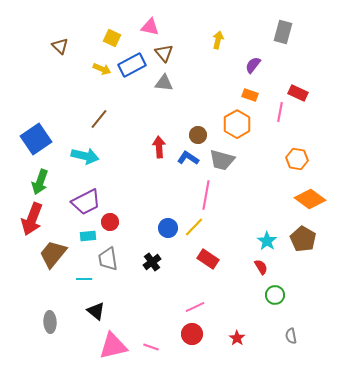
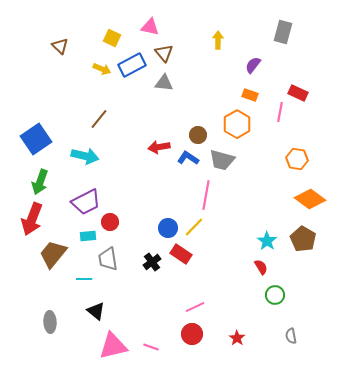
yellow arrow at (218, 40): rotated 12 degrees counterclockwise
red arrow at (159, 147): rotated 95 degrees counterclockwise
red rectangle at (208, 259): moved 27 px left, 5 px up
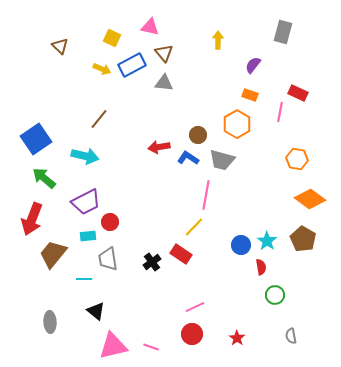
green arrow at (40, 182): moved 4 px right, 4 px up; rotated 110 degrees clockwise
blue circle at (168, 228): moved 73 px right, 17 px down
red semicircle at (261, 267): rotated 21 degrees clockwise
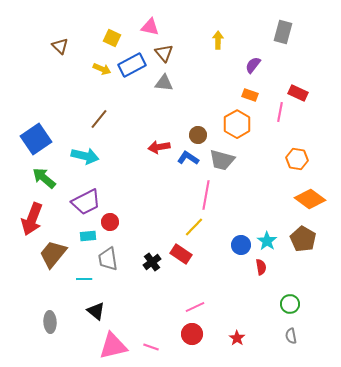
green circle at (275, 295): moved 15 px right, 9 px down
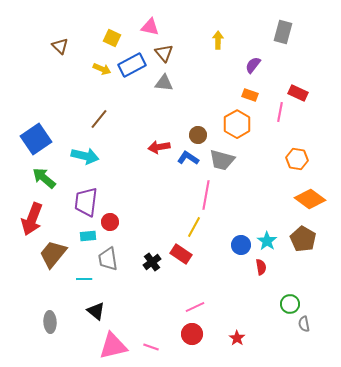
purple trapezoid at (86, 202): rotated 124 degrees clockwise
yellow line at (194, 227): rotated 15 degrees counterclockwise
gray semicircle at (291, 336): moved 13 px right, 12 px up
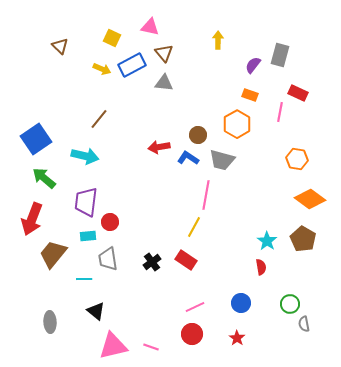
gray rectangle at (283, 32): moved 3 px left, 23 px down
blue circle at (241, 245): moved 58 px down
red rectangle at (181, 254): moved 5 px right, 6 px down
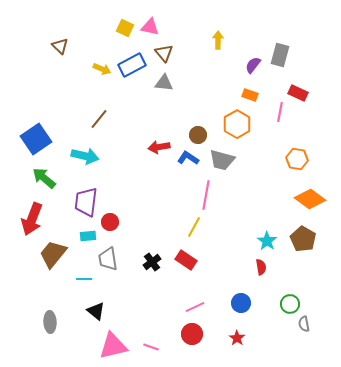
yellow square at (112, 38): moved 13 px right, 10 px up
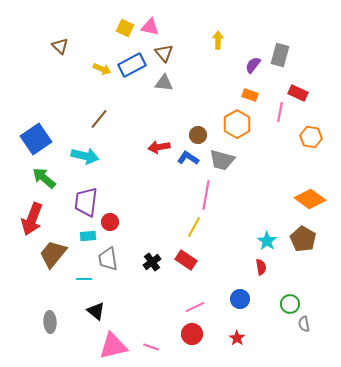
orange hexagon at (297, 159): moved 14 px right, 22 px up
blue circle at (241, 303): moved 1 px left, 4 px up
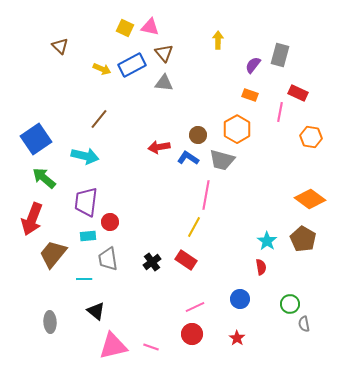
orange hexagon at (237, 124): moved 5 px down
